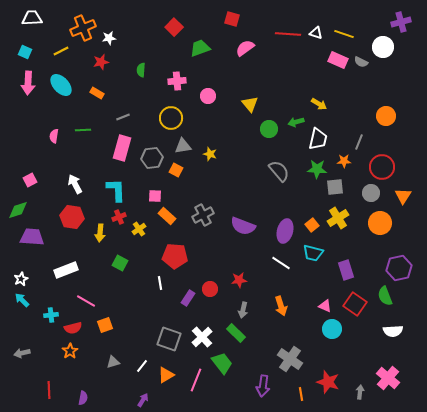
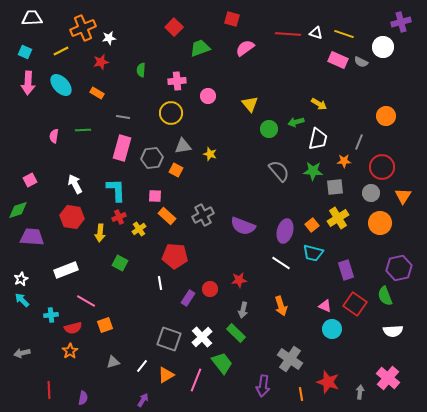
gray line at (123, 117): rotated 32 degrees clockwise
yellow circle at (171, 118): moved 5 px up
green star at (317, 169): moved 4 px left, 2 px down
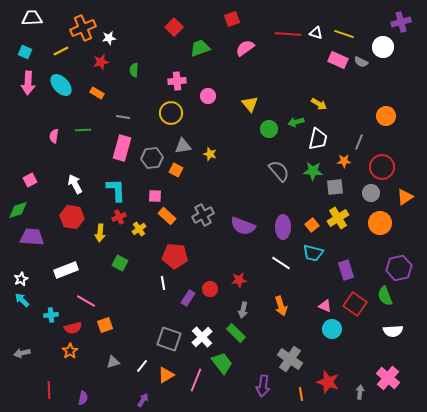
red square at (232, 19): rotated 35 degrees counterclockwise
green semicircle at (141, 70): moved 7 px left
orange triangle at (403, 196): moved 2 px right, 1 px down; rotated 24 degrees clockwise
purple ellipse at (285, 231): moved 2 px left, 4 px up; rotated 15 degrees counterclockwise
white line at (160, 283): moved 3 px right
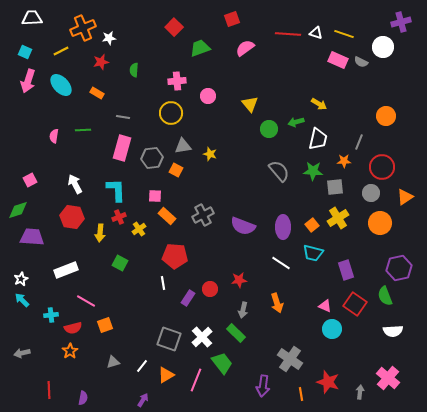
pink arrow at (28, 83): moved 2 px up; rotated 15 degrees clockwise
orange arrow at (281, 306): moved 4 px left, 3 px up
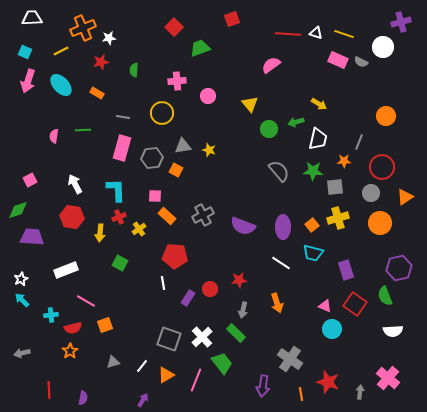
pink semicircle at (245, 48): moved 26 px right, 17 px down
yellow circle at (171, 113): moved 9 px left
yellow star at (210, 154): moved 1 px left, 4 px up
yellow cross at (338, 218): rotated 15 degrees clockwise
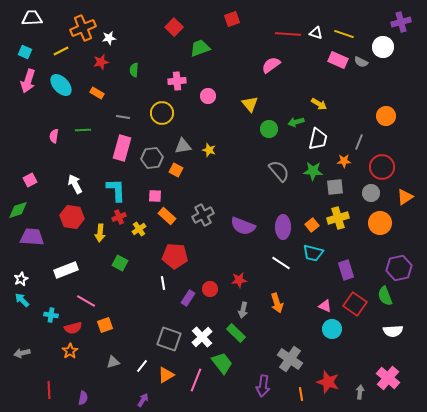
cyan cross at (51, 315): rotated 16 degrees clockwise
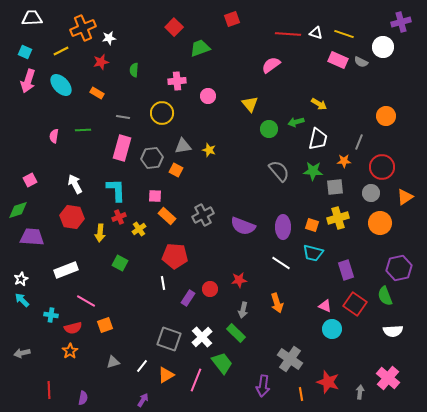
orange square at (312, 225): rotated 32 degrees counterclockwise
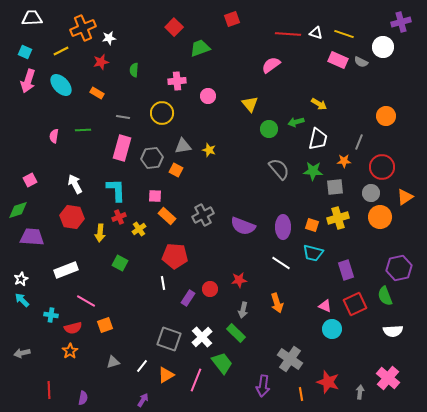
gray semicircle at (279, 171): moved 2 px up
orange circle at (380, 223): moved 6 px up
red square at (355, 304): rotated 30 degrees clockwise
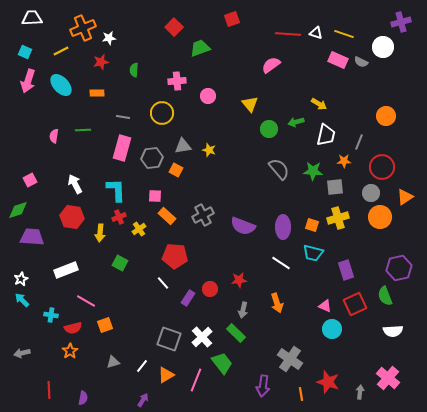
orange rectangle at (97, 93): rotated 32 degrees counterclockwise
white trapezoid at (318, 139): moved 8 px right, 4 px up
white line at (163, 283): rotated 32 degrees counterclockwise
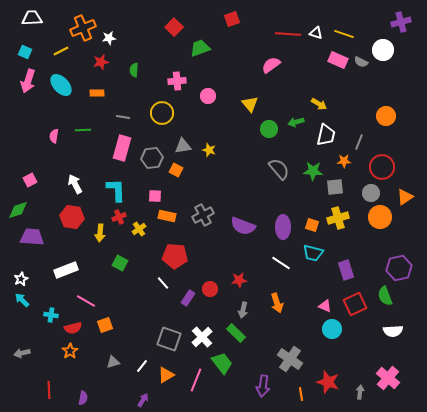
white circle at (383, 47): moved 3 px down
orange rectangle at (167, 216): rotated 30 degrees counterclockwise
